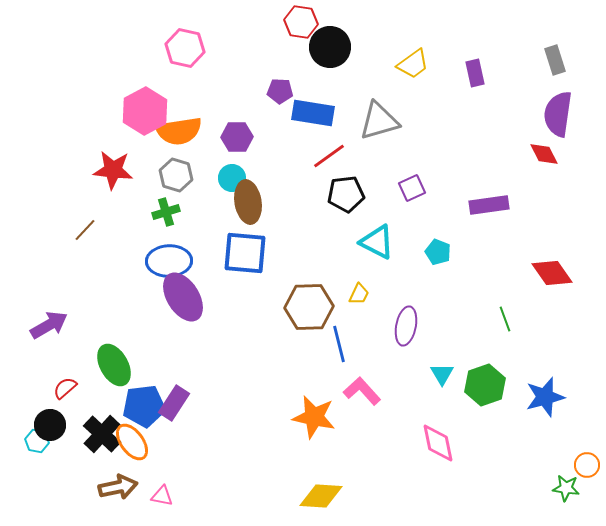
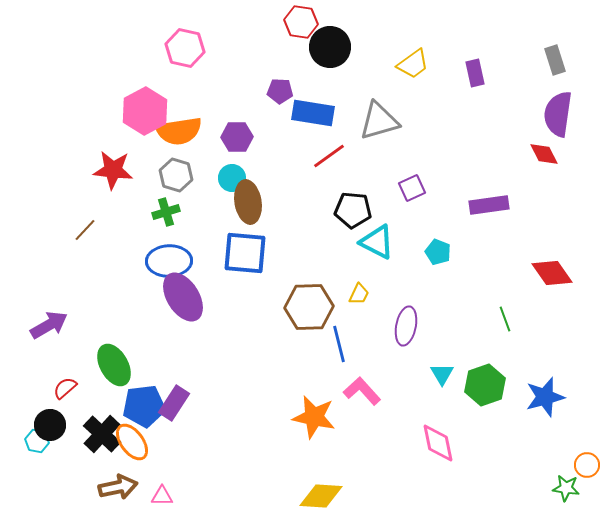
black pentagon at (346, 194): moved 7 px right, 16 px down; rotated 12 degrees clockwise
pink triangle at (162, 496): rotated 10 degrees counterclockwise
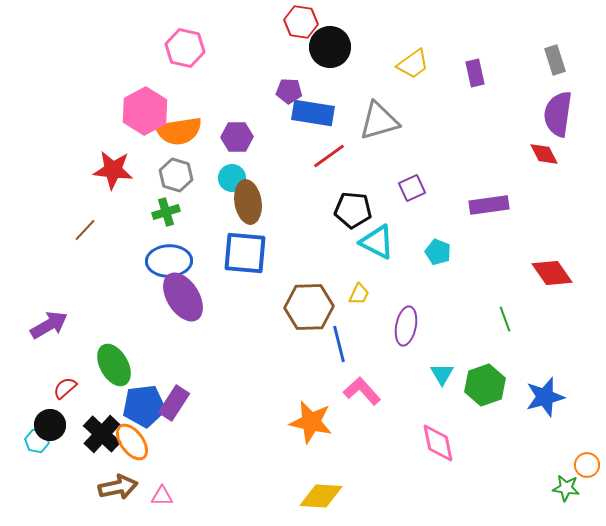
purple pentagon at (280, 91): moved 9 px right
orange star at (314, 417): moved 3 px left, 5 px down
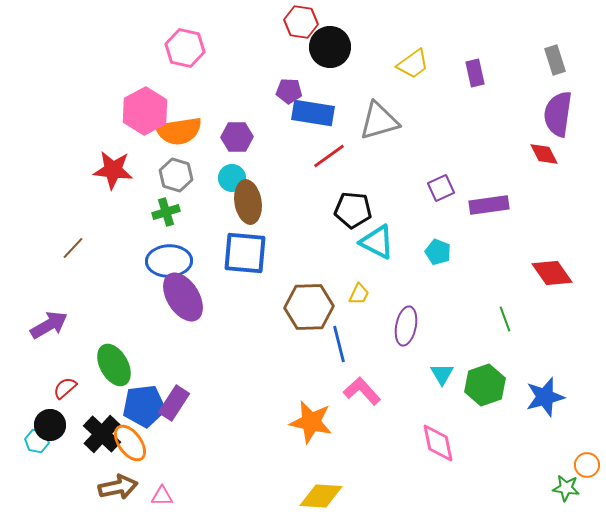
purple square at (412, 188): moved 29 px right
brown line at (85, 230): moved 12 px left, 18 px down
orange ellipse at (132, 442): moved 2 px left, 1 px down
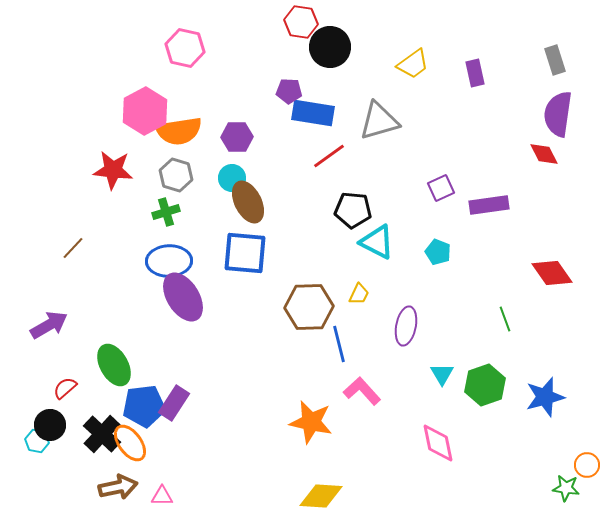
brown ellipse at (248, 202): rotated 18 degrees counterclockwise
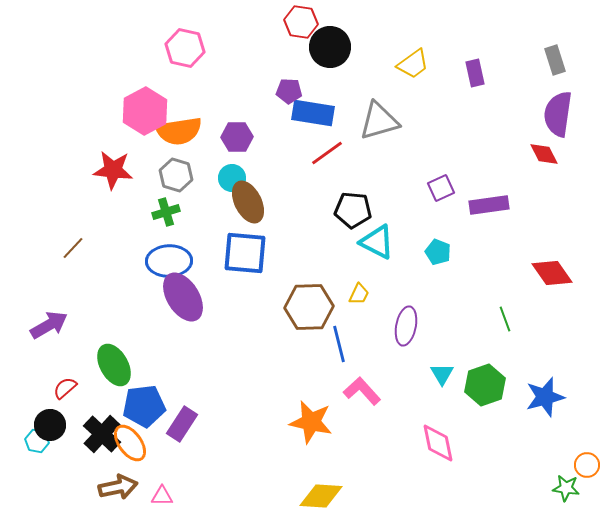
red line at (329, 156): moved 2 px left, 3 px up
purple rectangle at (174, 403): moved 8 px right, 21 px down
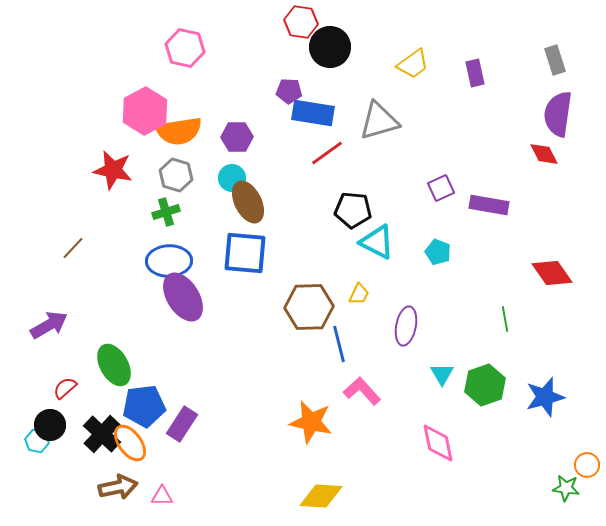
red star at (113, 170): rotated 6 degrees clockwise
purple rectangle at (489, 205): rotated 18 degrees clockwise
green line at (505, 319): rotated 10 degrees clockwise
